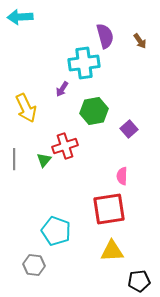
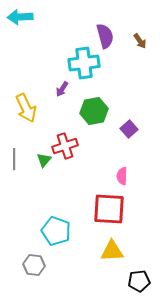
red square: rotated 12 degrees clockwise
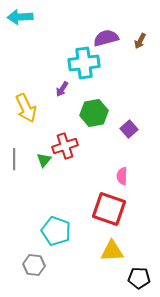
purple semicircle: moved 1 px right, 2 px down; rotated 90 degrees counterclockwise
brown arrow: rotated 63 degrees clockwise
green hexagon: moved 2 px down
red square: rotated 16 degrees clockwise
black pentagon: moved 3 px up; rotated 10 degrees clockwise
